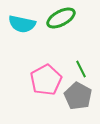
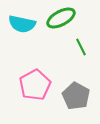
green line: moved 22 px up
pink pentagon: moved 11 px left, 5 px down
gray pentagon: moved 2 px left
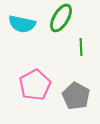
green ellipse: rotated 32 degrees counterclockwise
green line: rotated 24 degrees clockwise
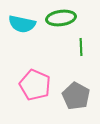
green ellipse: rotated 52 degrees clockwise
pink pentagon: rotated 20 degrees counterclockwise
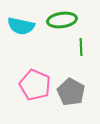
green ellipse: moved 1 px right, 2 px down
cyan semicircle: moved 1 px left, 2 px down
gray pentagon: moved 5 px left, 4 px up
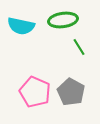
green ellipse: moved 1 px right
green line: moved 2 px left; rotated 30 degrees counterclockwise
pink pentagon: moved 7 px down
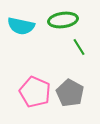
gray pentagon: moved 1 px left, 1 px down
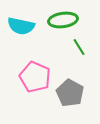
pink pentagon: moved 15 px up
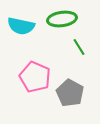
green ellipse: moved 1 px left, 1 px up
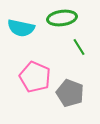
green ellipse: moved 1 px up
cyan semicircle: moved 2 px down
gray pentagon: rotated 8 degrees counterclockwise
